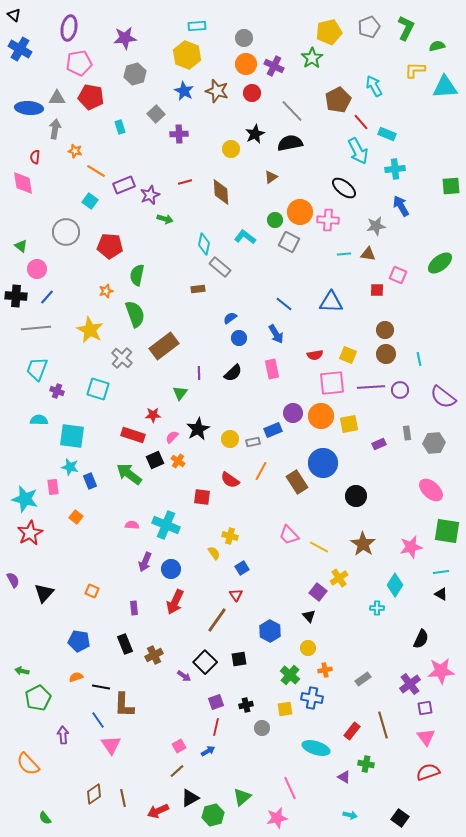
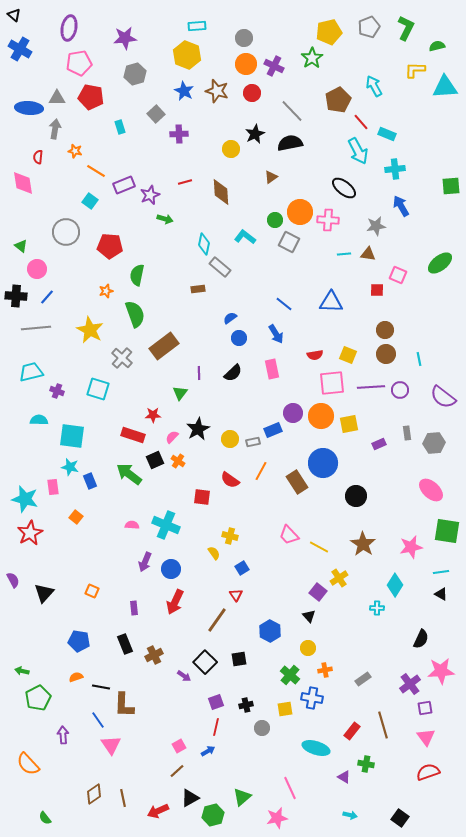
red semicircle at (35, 157): moved 3 px right
cyan trapezoid at (37, 369): moved 6 px left, 3 px down; rotated 55 degrees clockwise
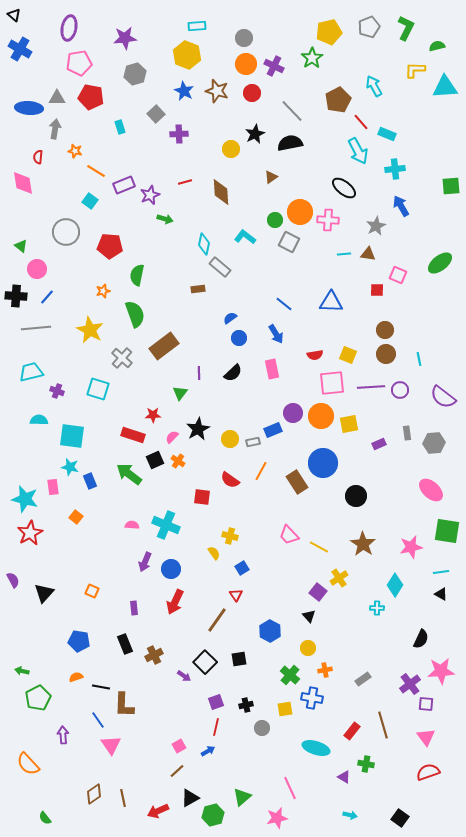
gray star at (376, 226): rotated 18 degrees counterclockwise
orange star at (106, 291): moved 3 px left
purple square at (425, 708): moved 1 px right, 4 px up; rotated 14 degrees clockwise
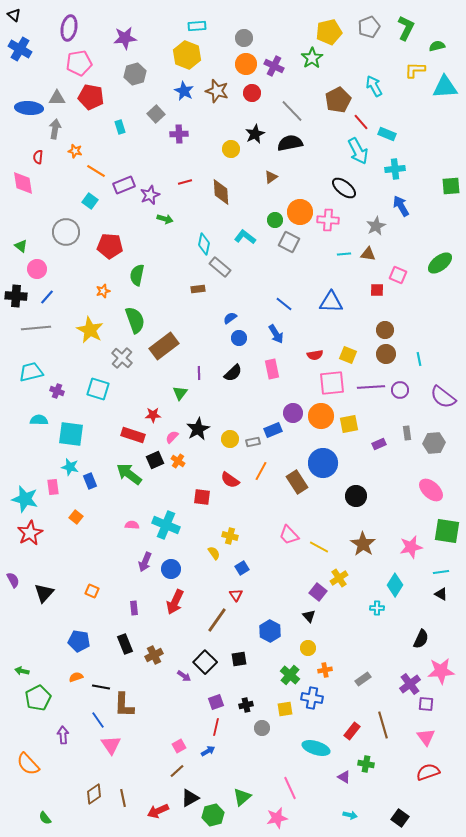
green semicircle at (135, 314): moved 6 px down
cyan square at (72, 436): moved 1 px left, 2 px up
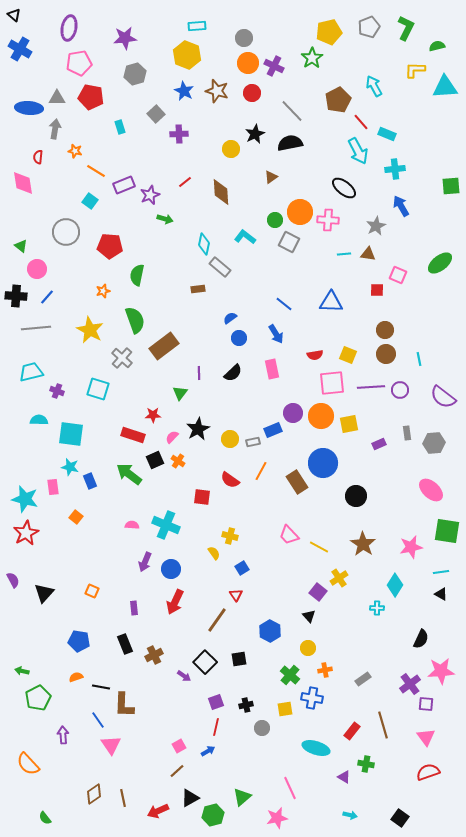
orange circle at (246, 64): moved 2 px right, 1 px up
red line at (185, 182): rotated 24 degrees counterclockwise
red star at (30, 533): moved 4 px left
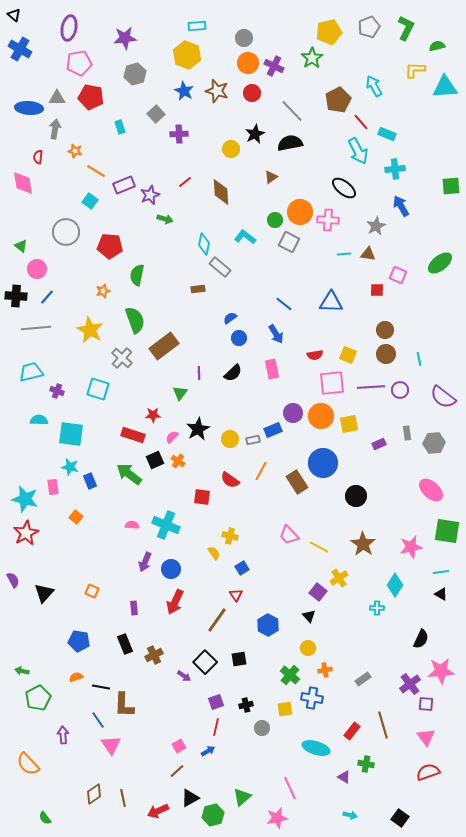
gray rectangle at (253, 442): moved 2 px up
blue hexagon at (270, 631): moved 2 px left, 6 px up
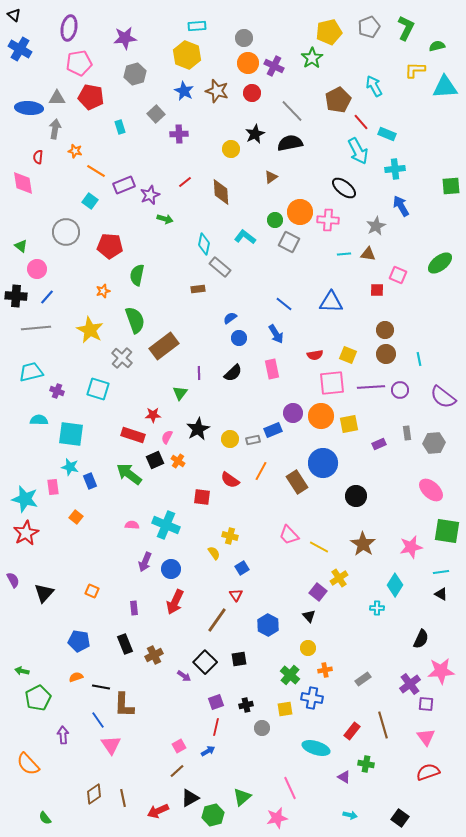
pink semicircle at (172, 437): moved 5 px left; rotated 16 degrees counterclockwise
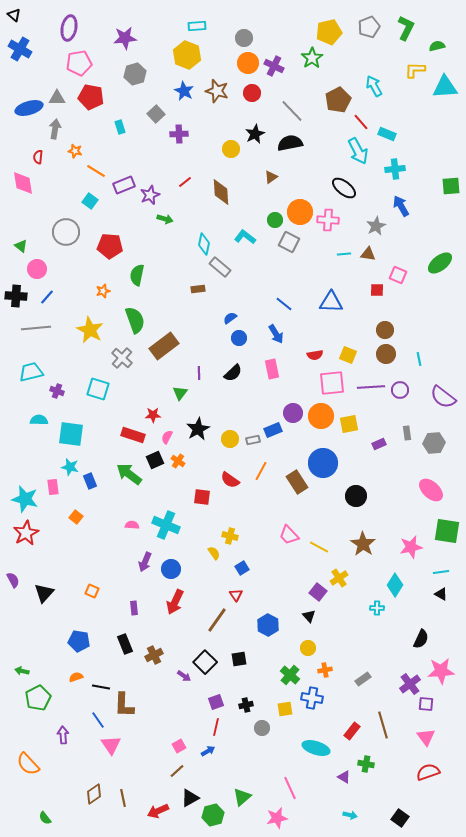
blue ellipse at (29, 108): rotated 20 degrees counterclockwise
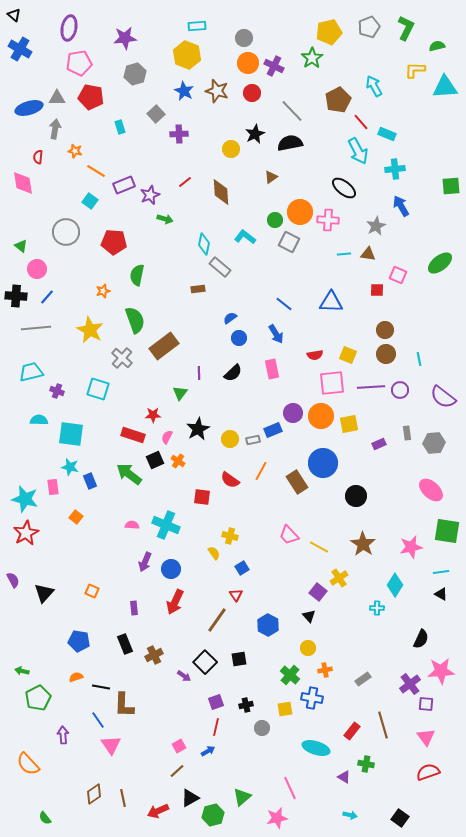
red pentagon at (110, 246): moved 4 px right, 4 px up
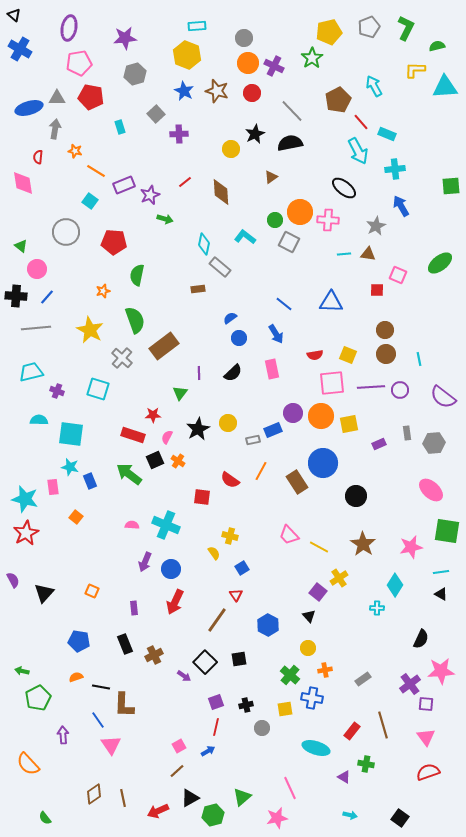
yellow circle at (230, 439): moved 2 px left, 16 px up
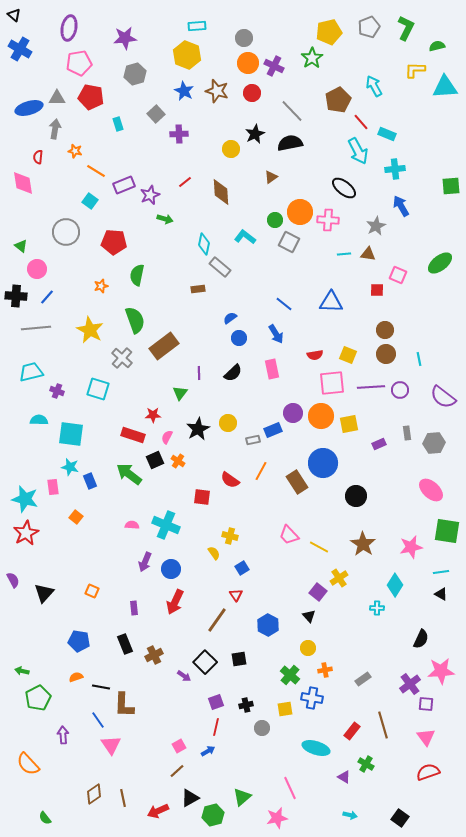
cyan rectangle at (120, 127): moved 2 px left, 3 px up
orange star at (103, 291): moved 2 px left, 5 px up
green cross at (366, 764): rotated 21 degrees clockwise
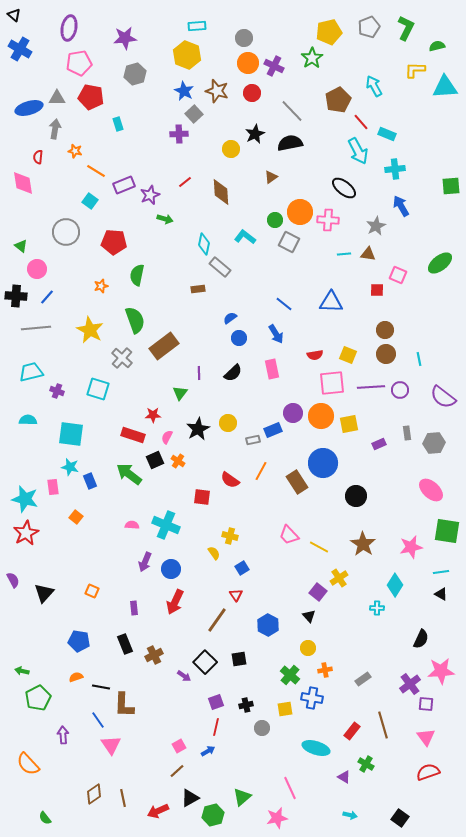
gray square at (156, 114): moved 38 px right
cyan semicircle at (39, 420): moved 11 px left
